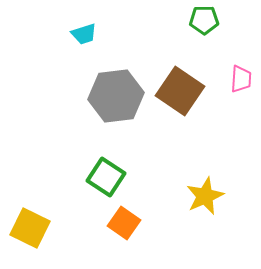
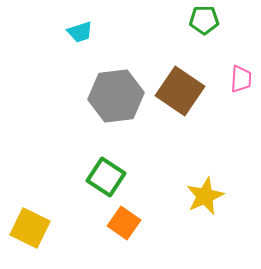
cyan trapezoid: moved 4 px left, 2 px up
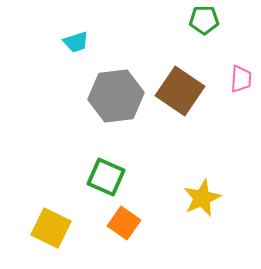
cyan trapezoid: moved 4 px left, 10 px down
green square: rotated 9 degrees counterclockwise
yellow star: moved 3 px left, 2 px down
yellow square: moved 21 px right
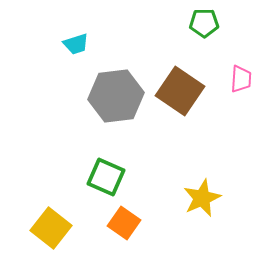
green pentagon: moved 3 px down
cyan trapezoid: moved 2 px down
yellow square: rotated 12 degrees clockwise
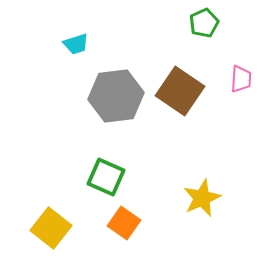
green pentagon: rotated 24 degrees counterclockwise
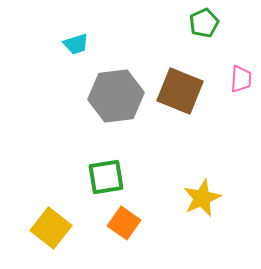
brown square: rotated 12 degrees counterclockwise
green square: rotated 33 degrees counterclockwise
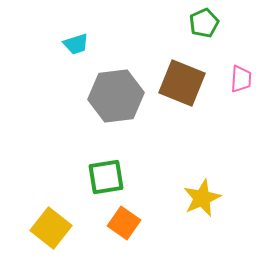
brown square: moved 2 px right, 8 px up
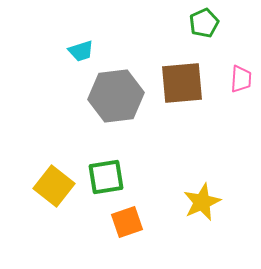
cyan trapezoid: moved 5 px right, 7 px down
brown square: rotated 27 degrees counterclockwise
yellow star: moved 4 px down
orange square: moved 3 px right, 1 px up; rotated 36 degrees clockwise
yellow square: moved 3 px right, 42 px up
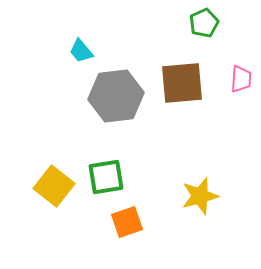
cyan trapezoid: rotated 68 degrees clockwise
yellow star: moved 2 px left, 6 px up; rotated 9 degrees clockwise
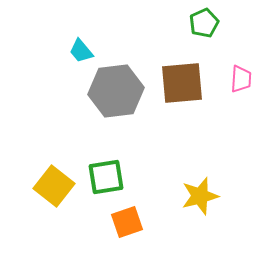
gray hexagon: moved 5 px up
